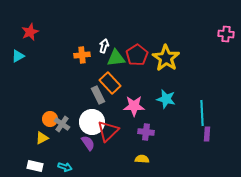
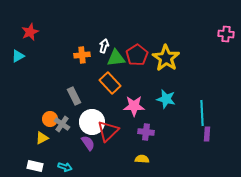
gray rectangle: moved 24 px left, 1 px down
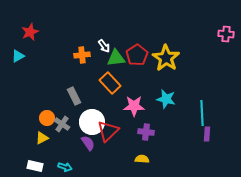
white arrow: rotated 128 degrees clockwise
orange circle: moved 3 px left, 1 px up
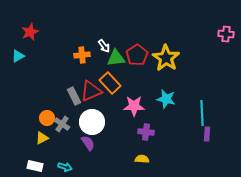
red triangle: moved 17 px left, 40 px up; rotated 20 degrees clockwise
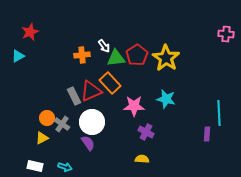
cyan line: moved 17 px right
purple cross: rotated 21 degrees clockwise
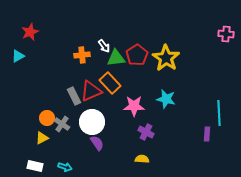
purple semicircle: moved 9 px right
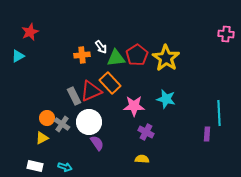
white arrow: moved 3 px left, 1 px down
white circle: moved 3 px left
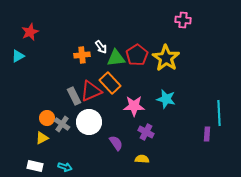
pink cross: moved 43 px left, 14 px up
purple semicircle: moved 19 px right
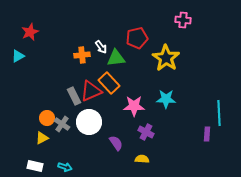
red pentagon: moved 17 px up; rotated 20 degrees clockwise
orange rectangle: moved 1 px left
cyan star: rotated 12 degrees counterclockwise
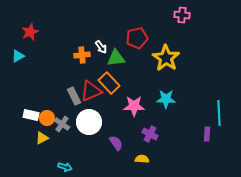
pink cross: moved 1 px left, 5 px up
purple cross: moved 4 px right, 2 px down
white rectangle: moved 4 px left, 51 px up
